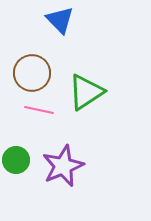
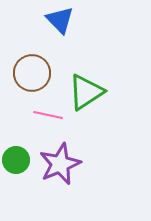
pink line: moved 9 px right, 5 px down
purple star: moved 3 px left, 2 px up
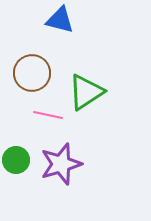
blue triangle: rotated 32 degrees counterclockwise
purple star: moved 1 px right; rotated 6 degrees clockwise
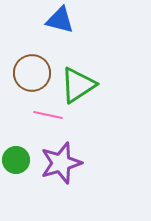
green triangle: moved 8 px left, 7 px up
purple star: moved 1 px up
